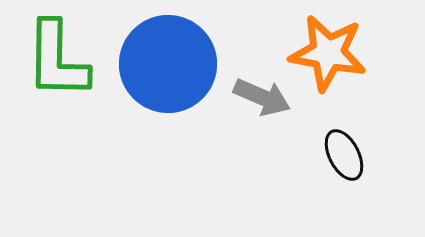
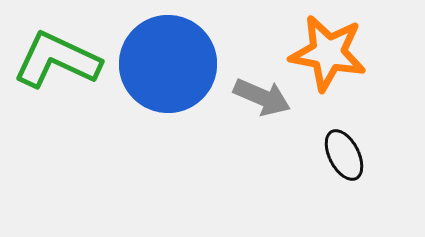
green L-shape: rotated 114 degrees clockwise
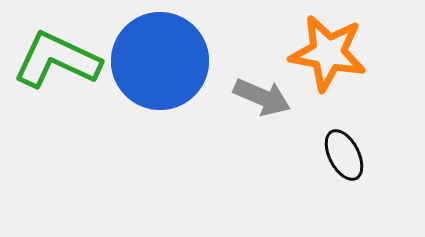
blue circle: moved 8 px left, 3 px up
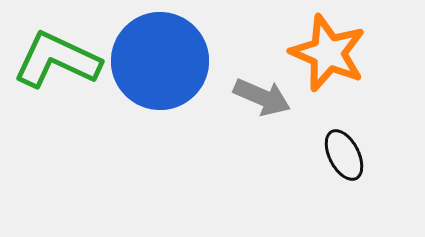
orange star: rotated 12 degrees clockwise
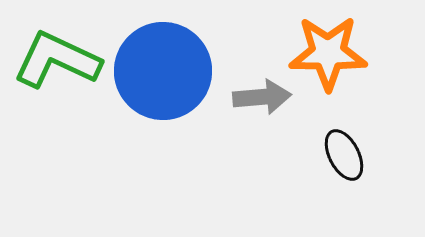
orange star: rotated 22 degrees counterclockwise
blue circle: moved 3 px right, 10 px down
gray arrow: rotated 28 degrees counterclockwise
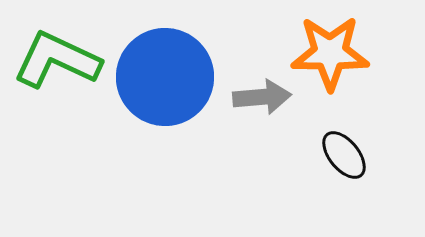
orange star: moved 2 px right
blue circle: moved 2 px right, 6 px down
black ellipse: rotated 12 degrees counterclockwise
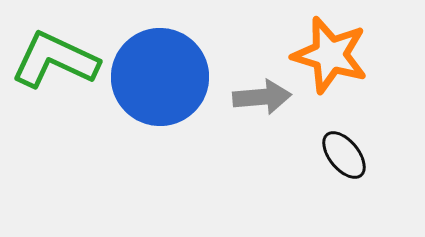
orange star: moved 2 px down; rotated 16 degrees clockwise
green L-shape: moved 2 px left
blue circle: moved 5 px left
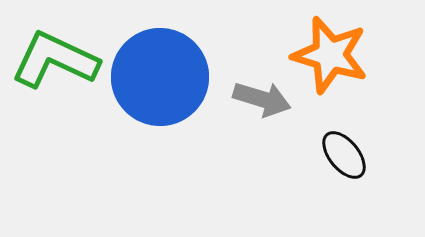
gray arrow: moved 2 px down; rotated 22 degrees clockwise
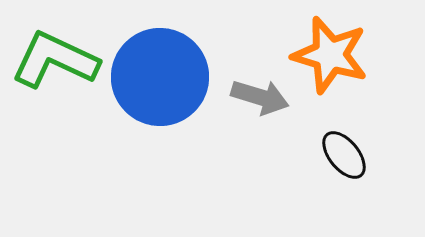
gray arrow: moved 2 px left, 2 px up
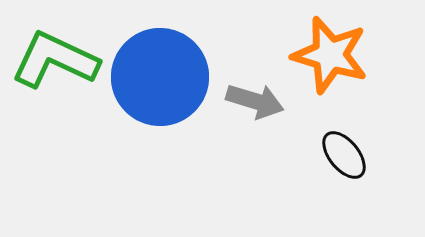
gray arrow: moved 5 px left, 4 px down
